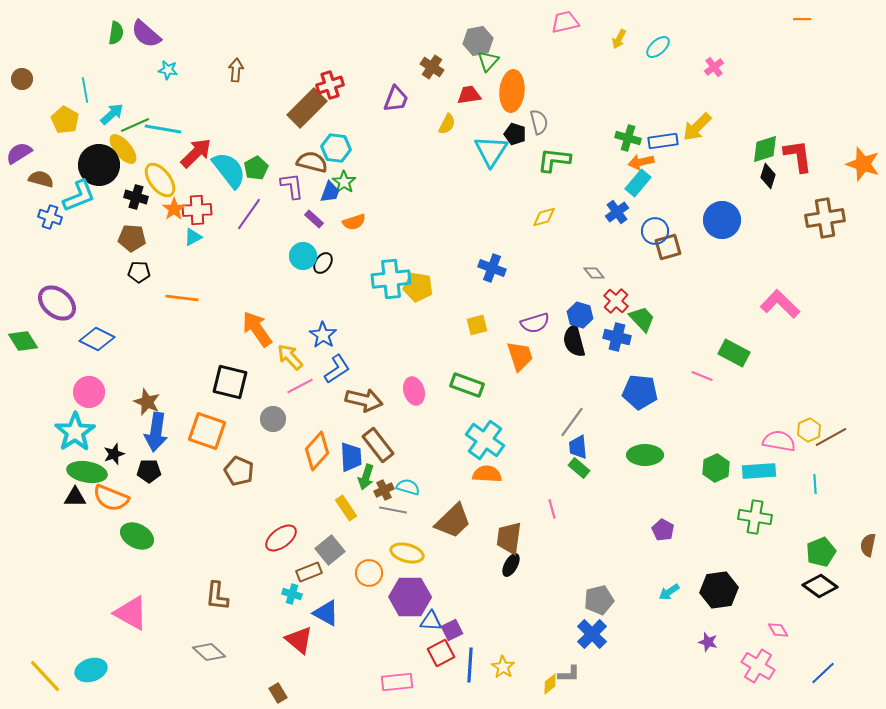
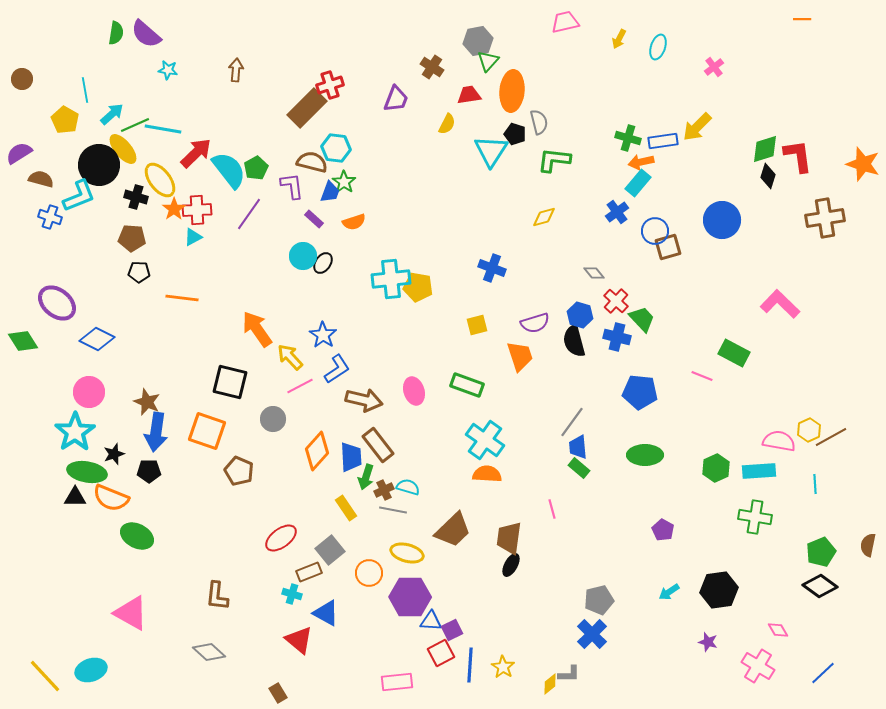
cyan ellipse at (658, 47): rotated 30 degrees counterclockwise
brown trapezoid at (453, 521): moved 9 px down
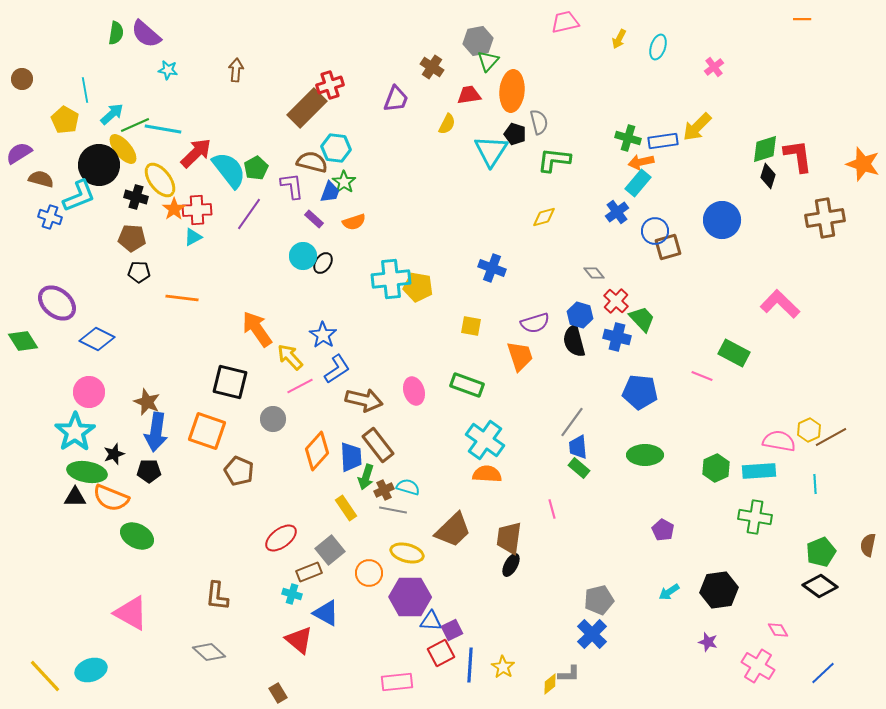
yellow square at (477, 325): moved 6 px left, 1 px down; rotated 25 degrees clockwise
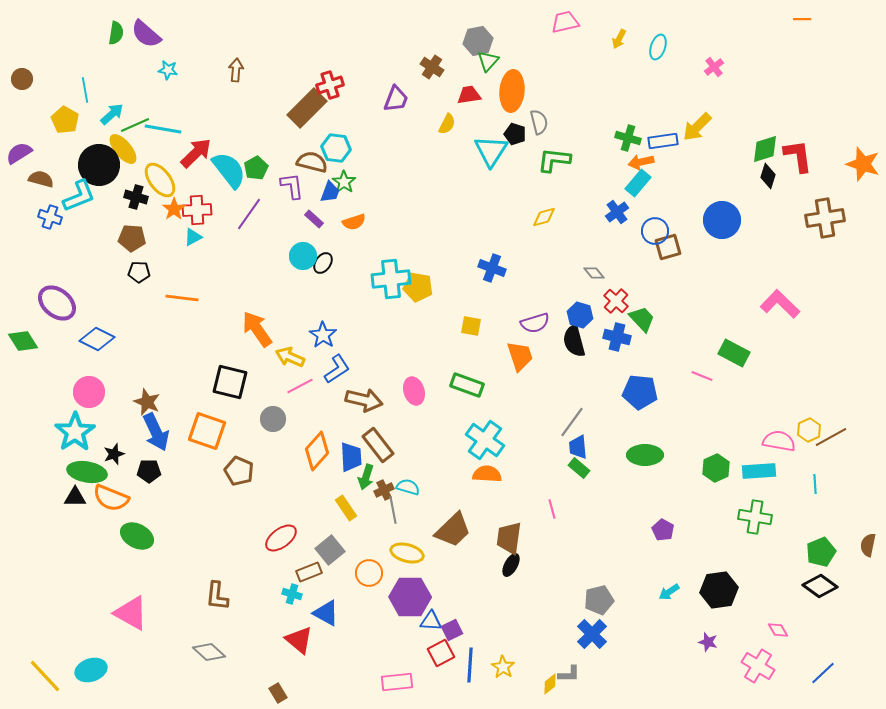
yellow arrow at (290, 357): rotated 24 degrees counterclockwise
blue arrow at (156, 432): rotated 33 degrees counterclockwise
gray line at (393, 510): rotated 68 degrees clockwise
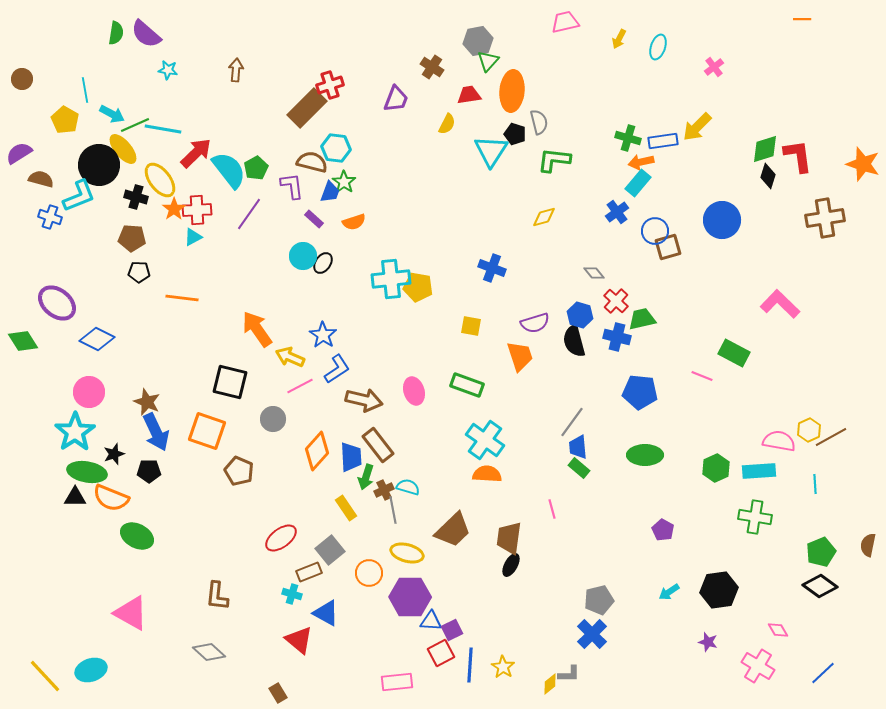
cyan arrow at (112, 114): rotated 70 degrees clockwise
green trapezoid at (642, 319): rotated 60 degrees counterclockwise
